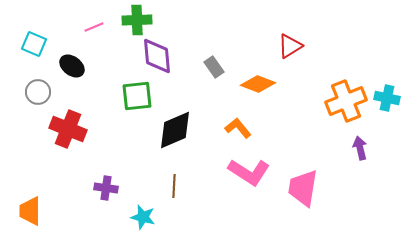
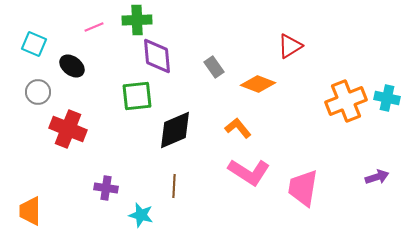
purple arrow: moved 17 px right, 29 px down; rotated 85 degrees clockwise
cyan star: moved 2 px left, 2 px up
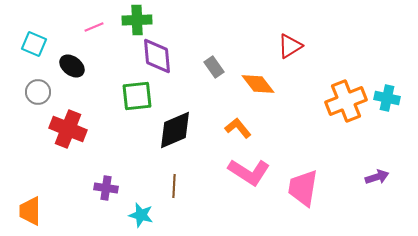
orange diamond: rotated 32 degrees clockwise
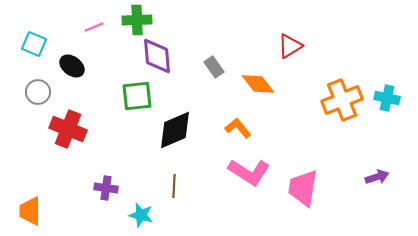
orange cross: moved 4 px left, 1 px up
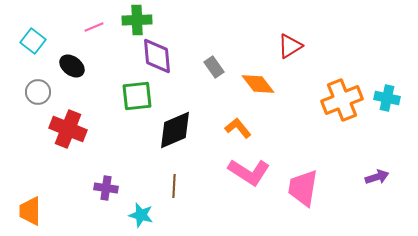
cyan square: moved 1 px left, 3 px up; rotated 15 degrees clockwise
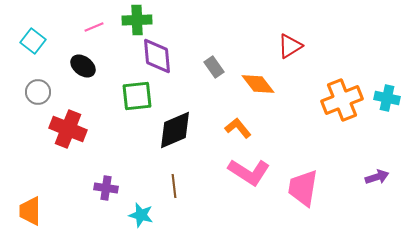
black ellipse: moved 11 px right
brown line: rotated 10 degrees counterclockwise
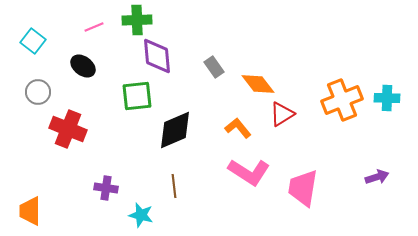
red triangle: moved 8 px left, 68 px down
cyan cross: rotated 10 degrees counterclockwise
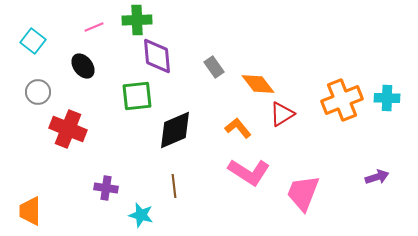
black ellipse: rotated 15 degrees clockwise
pink trapezoid: moved 5 px down; rotated 12 degrees clockwise
